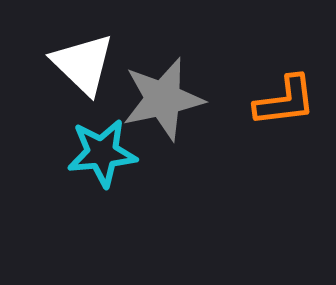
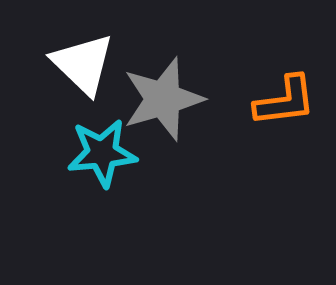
gray star: rotated 4 degrees counterclockwise
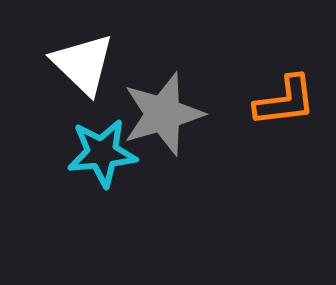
gray star: moved 15 px down
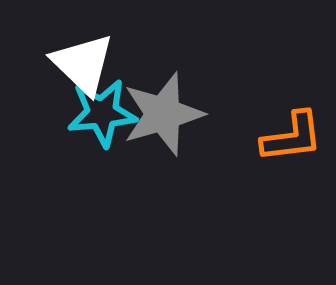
orange L-shape: moved 7 px right, 36 px down
cyan star: moved 40 px up
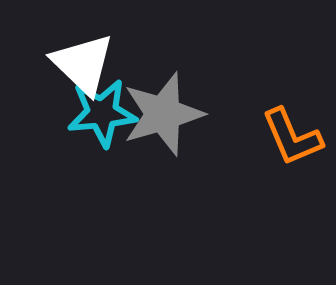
orange L-shape: rotated 74 degrees clockwise
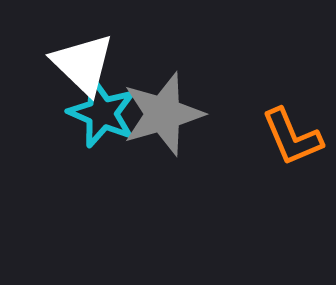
cyan star: rotated 28 degrees clockwise
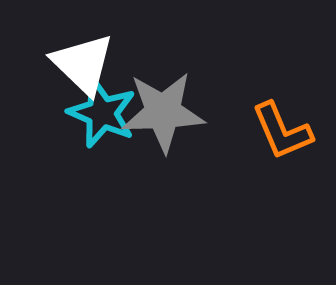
gray star: moved 2 px up; rotated 14 degrees clockwise
orange L-shape: moved 10 px left, 6 px up
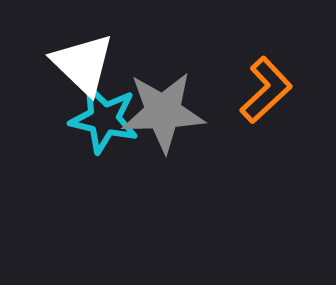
cyan star: moved 2 px right, 6 px down; rotated 10 degrees counterclockwise
orange L-shape: moved 16 px left, 41 px up; rotated 110 degrees counterclockwise
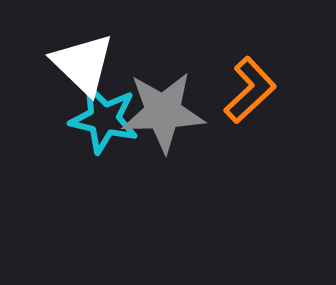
orange L-shape: moved 16 px left
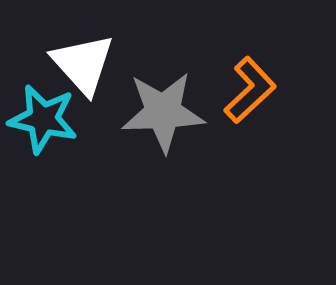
white triangle: rotated 4 degrees clockwise
cyan star: moved 61 px left
